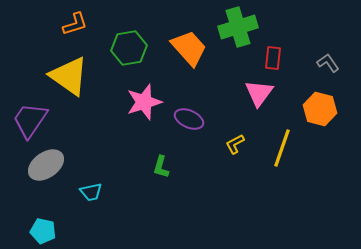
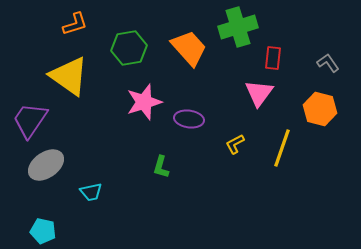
purple ellipse: rotated 16 degrees counterclockwise
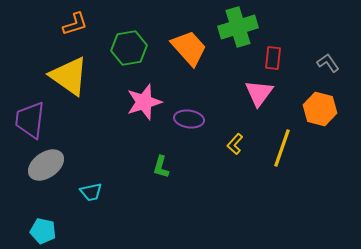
purple trapezoid: rotated 27 degrees counterclockwise
yellow L-shape: rotated 20 degrees counterclockwise
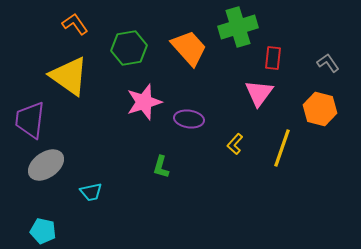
orange L-shape: rotated 108 degrees counterclockwise
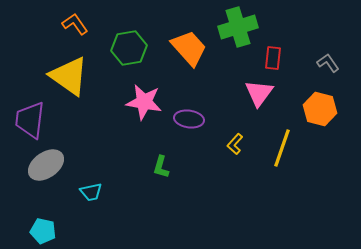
pink star: rotated 27 degrees clockwise
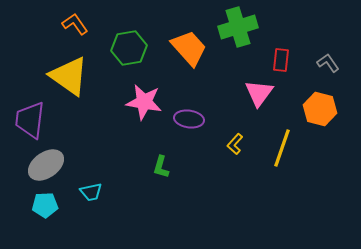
red rectangle: moved 8 px right, 2 px down
cyan pentagon: moved 2 px right, 26 px up; rotated 15 degrees counterclockwise
